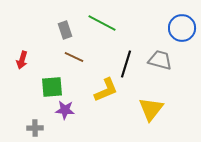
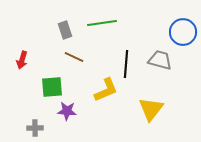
green line: rotated 36 degrees counterclockwise
blue circle: moved 1 px right, 4 px down
black line: rotated 12 degrees counterclockwise
purple star: moved 2 px right, 1 px down
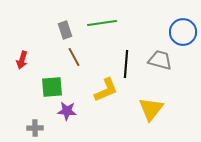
brown line: rotated 36 degrees clockwise
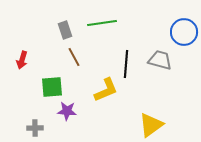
blue circle: moved 1 px right
yellow triangle: moved 16 px down; rotated 16 degrees clockwise
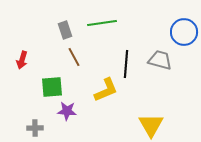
yellow triangle: rotated 24 degrees counterclockwise
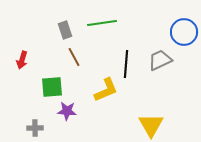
gray trapezoid: rotated 40 degrees counterclockwise
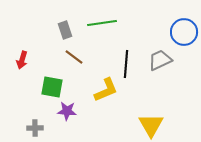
brown line: rotated 24 degrees counterclockwise
green square: rotated 15 degrees clockwise
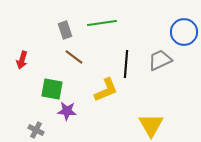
green square: moved 2 px down
gray cross: moved 1 px right, 2 px down; rotated 28 degrees clockwise
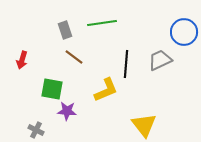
yellow triangle: moved 7 px left; rotated 8 degrees counterclockwise
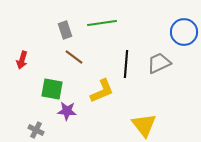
gray trapezoid: moved 1 px left, 3 px down
yellow L-shape: moved 4 px left, 1 px down
